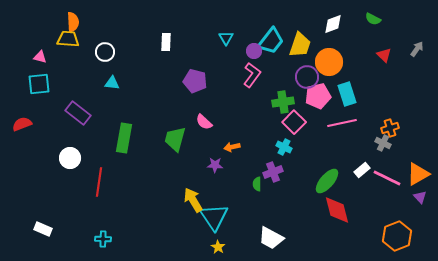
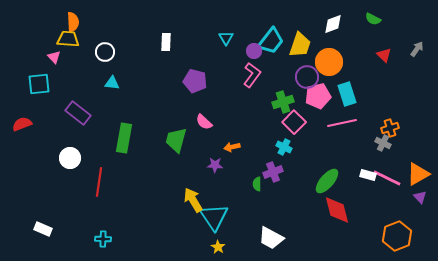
pink triangle at (40, 57): moved 14 px right; rotated 32 degrees clockwise
green cross at (283, 102): rotated 10 degrees counterclockwise
green trapezoid at (175, 139): moved 1 px right, 1 px down
white rectangle at (362, 170): moved 6 px right, 5 px down; rotated 56 degrees clockwise
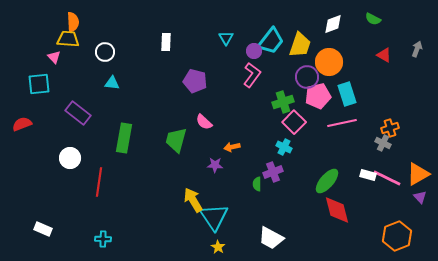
gray arrow at (417, 49): rotated 14 degrees counterclockwise
red triangle at (384, 55): rotated 14 degrees counterclockwise
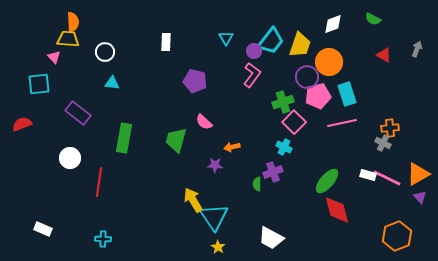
orange cross at (390, 128): rotated 12 degrees clockwise
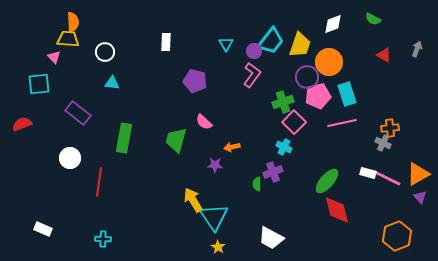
cyan triangle at (226, 38): moved 6 px down
white rectangle at (368, 175): moved 2 px up
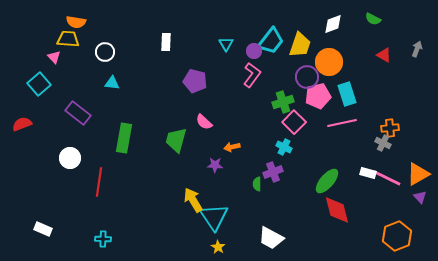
orange semicircle at (73, 22): moved 3 px right; rotated 102 degrees clockwise
cyan square at (39, 84): rotated 35 degrees counterclockwise
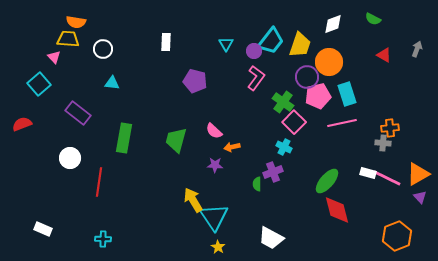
white circle at (105, 52): moved 2 px left, 3 px up
pink L-shape at (252, 75): moved 4 px right, 3 px down
green cross at (283, 102): rotated 35 degrees counterclockwise
pink semicircle at (204, 122): moved 10 px right, 9 px down
gray cross at (383, 143): rotated 21 degrees counterclockwise
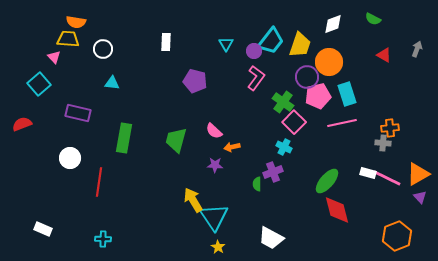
purple rectangle at (78, 113): rotated 25 degrees counterclockwise
